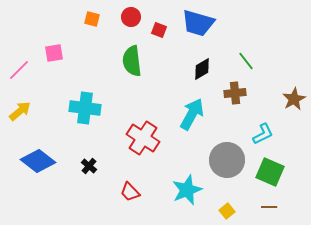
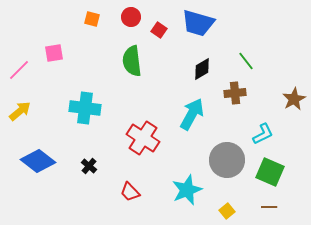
red square: rotated 14 degrees clockwise
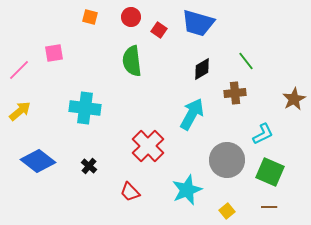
orange square: moved 2 px left, 2 px up
red cross: moved 5 px right, 8 px down; rotated 12 degrees clockwise
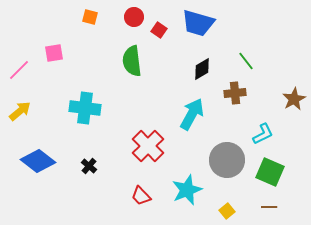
red circle: moved 3 px right
red trapezoid: moved 11 px right, 4 px down
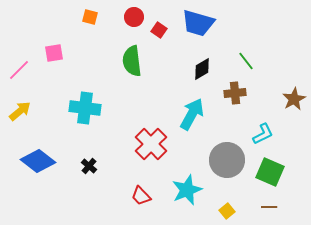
red cross: moved 3 px right, 2 px up
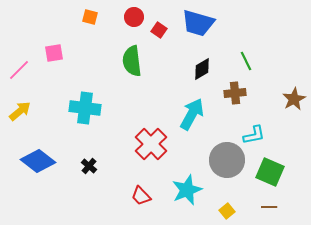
green line: rotated 12 degrees clockwise
cyan L-shape: moved 9 px left, 1 px down; rotated 15 degrees clockwise
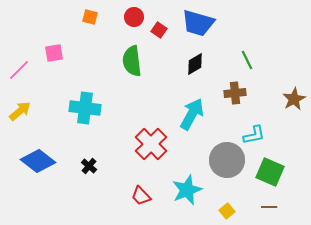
green line: moved 1 px right, 1 px up
black diamond: moved 7 px left, 5 px up
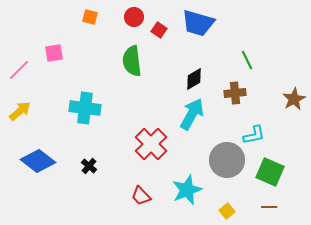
black diamond: moved 1 px left, 15 px down
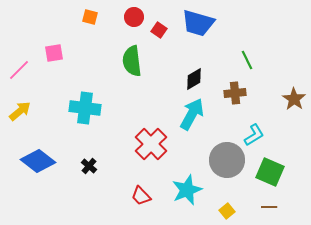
brown star: rotated 10 degrees counterclockwise
cyan L-shape: rotated 20 degrees counterclockwise
